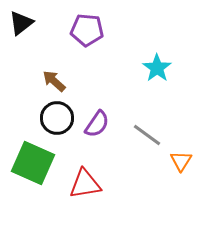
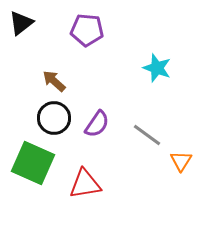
cyan star: rotated 16 degrees counterclockwise
black circle: moved 3 px left
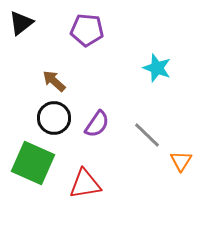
gray line: rotated 8 degrees clockwise
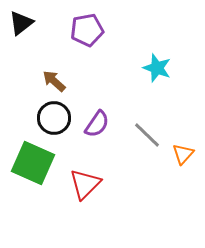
purple pentagon: rotated 16 degrees counterclockwise
orange triangle: moved 2 px right, 7 px up; rotated 10 degrees clockwise
red triangle: rotated 36 degrees counterclockwise
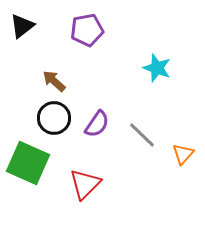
black triangle: moved 1 px right, 3 px down
gray line: moved 5 px left
green square: moved 5 px left
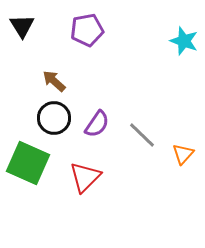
black triangle: rotated 24 degrees counterclockwise
cyan star: moved 27 px right, 27 px up
red triangle: moved 7 px up
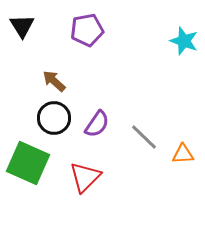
gray line: moved 2 px right, 2 px down
orange triangle: rotated 45 degrees clockwise
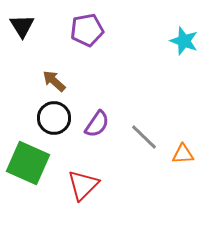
red triangle: moved 2 px left, 8 px down
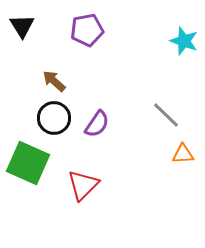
gray line: moved 22 px right, 22 px up
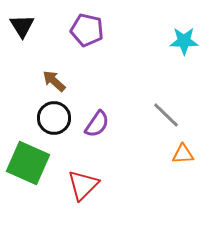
purple pentagon: rotated 24 degrees clockwise
cyan star: rotated 20 degrees counterclockwise
